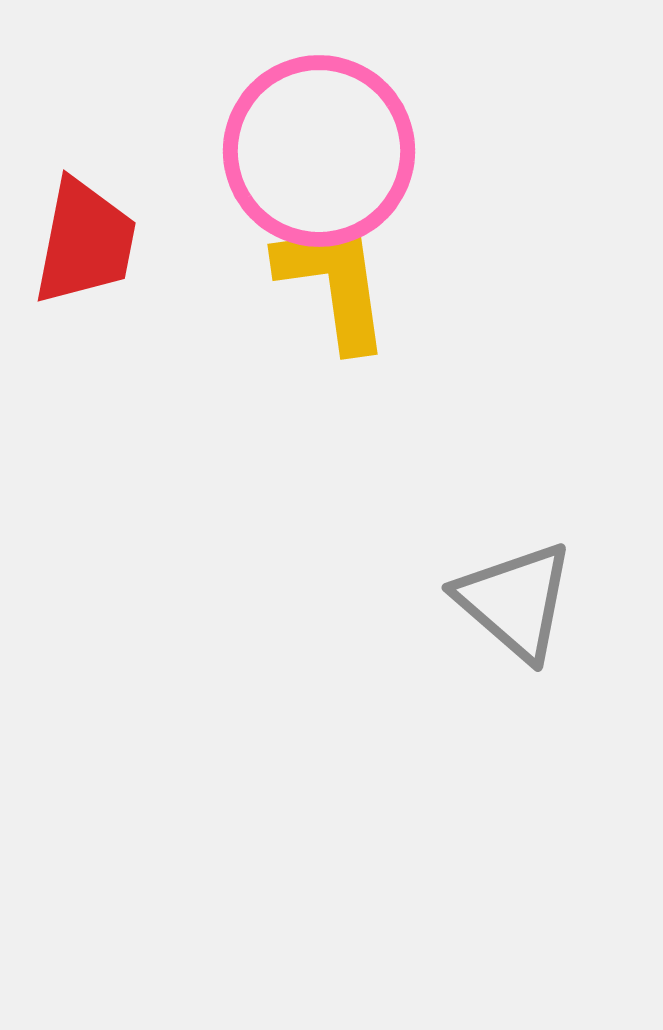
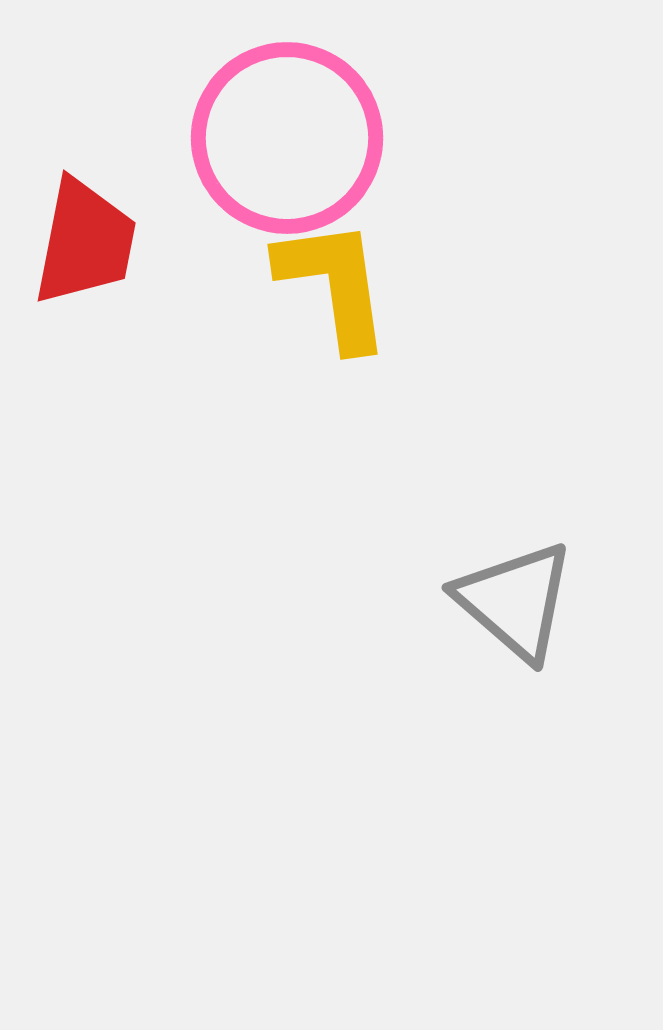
pink circle: moved 32 px left, 13 px up
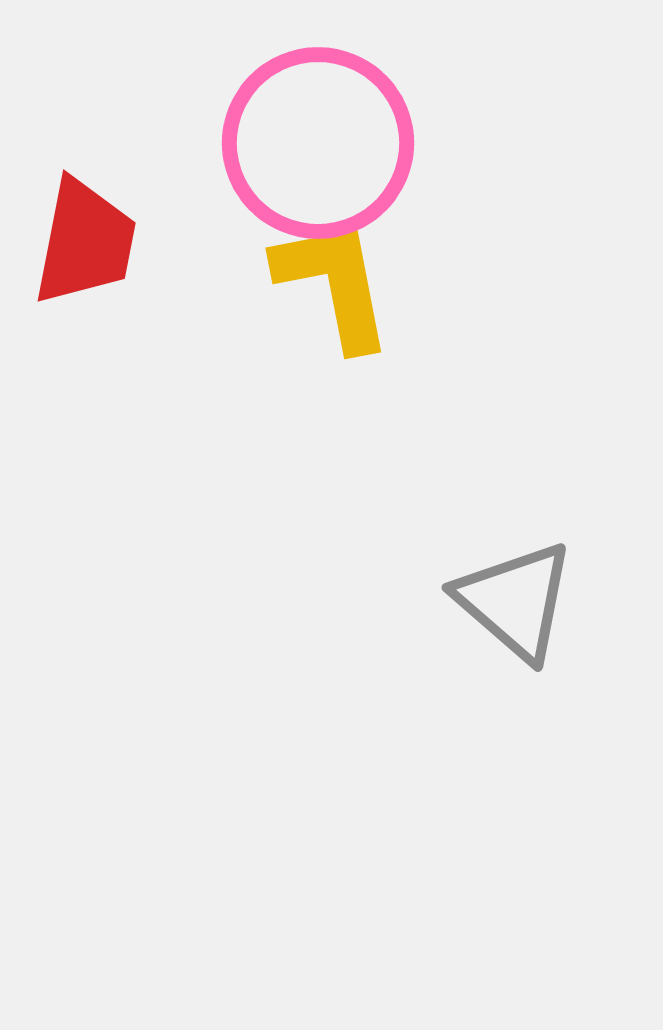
pink circle: moved 31 px right, 5 px down
yellow L-shape: rotated 3 degrees counterclockwise
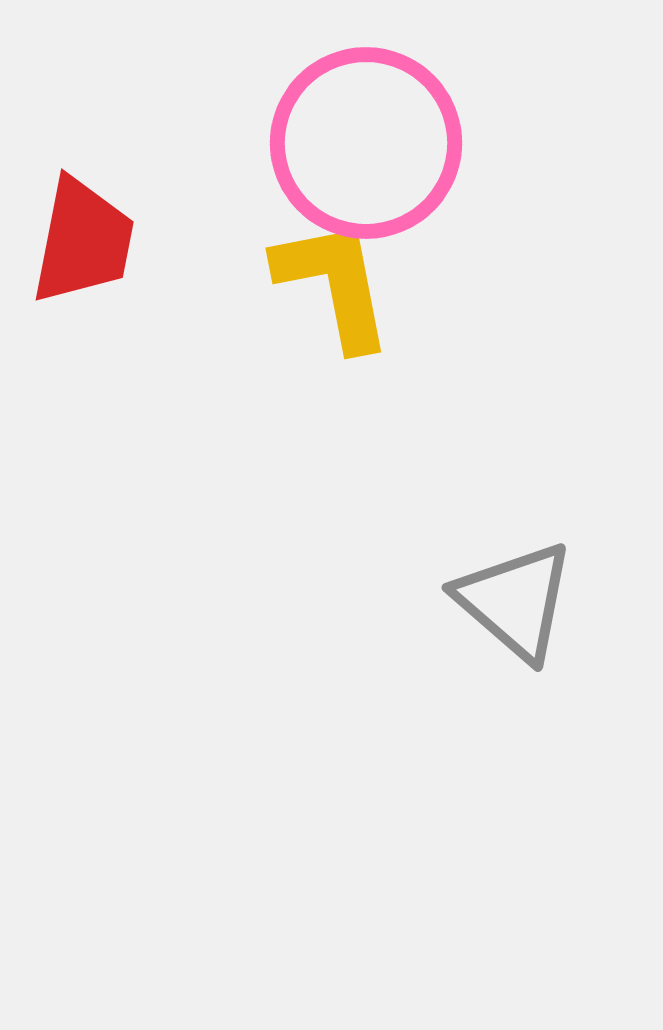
pink circle: moved 48 px right
red trapezoid: moved 2 px left, 1 px up
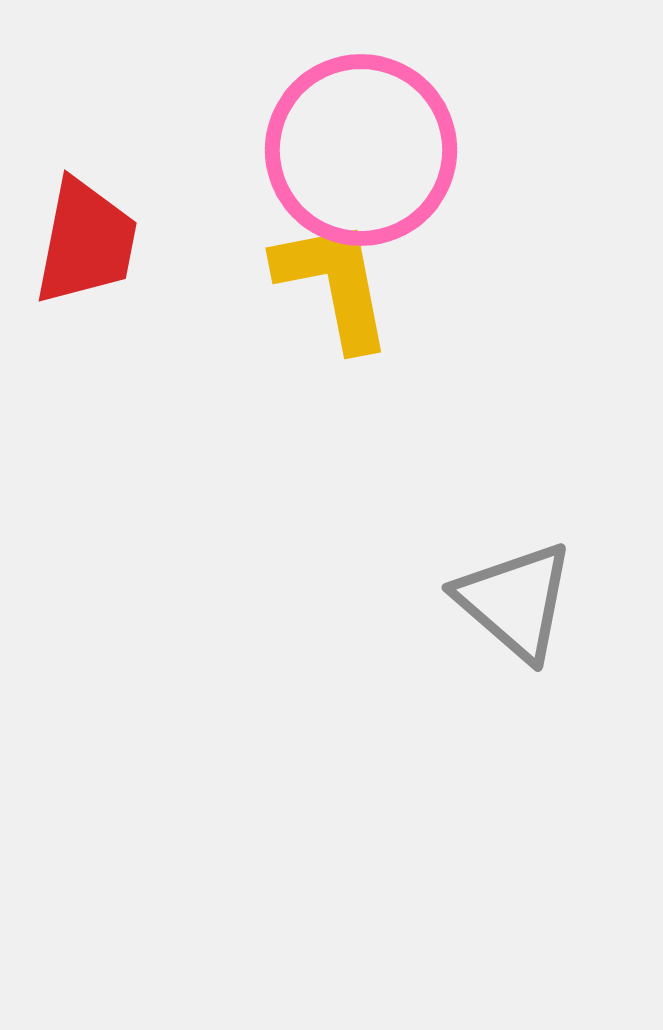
pink circle: moved 5 px left, 7 px down
red trapezoid: moved 3 px right, 1 px down
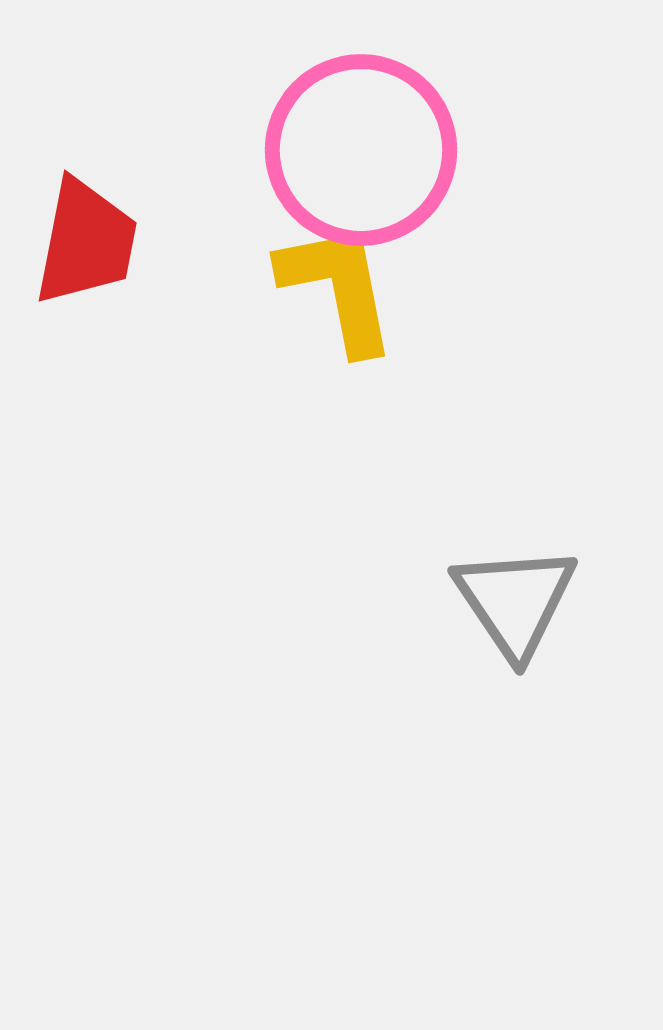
yellow L-shape: moved 4 px right, 4 px down
gray triangle: rotated 15 degrees clockwise
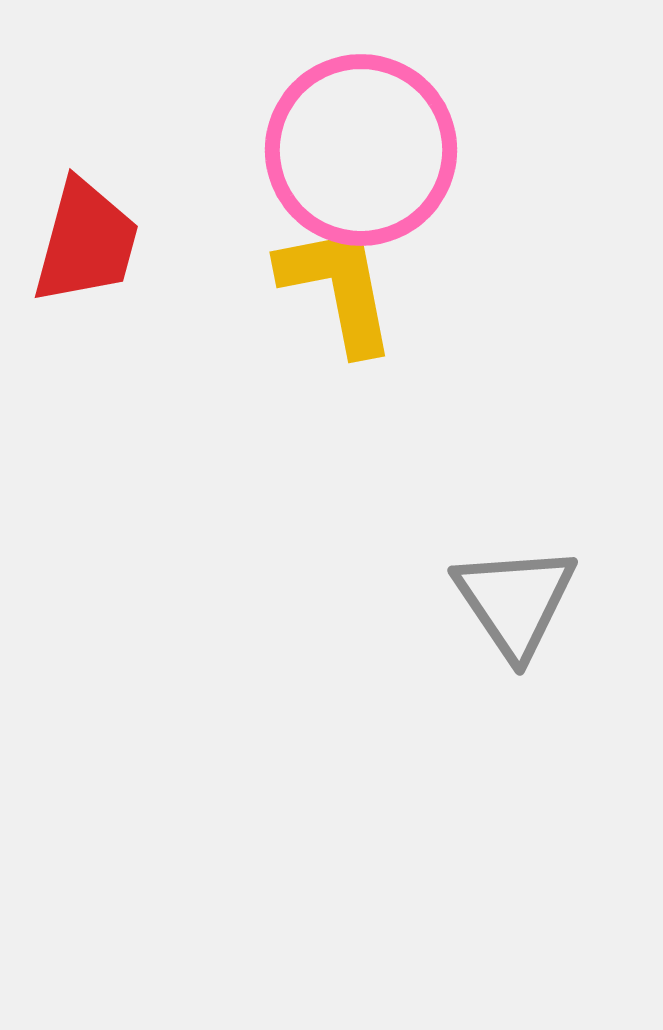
red trapezoid: rotated 4 degrees clockwise
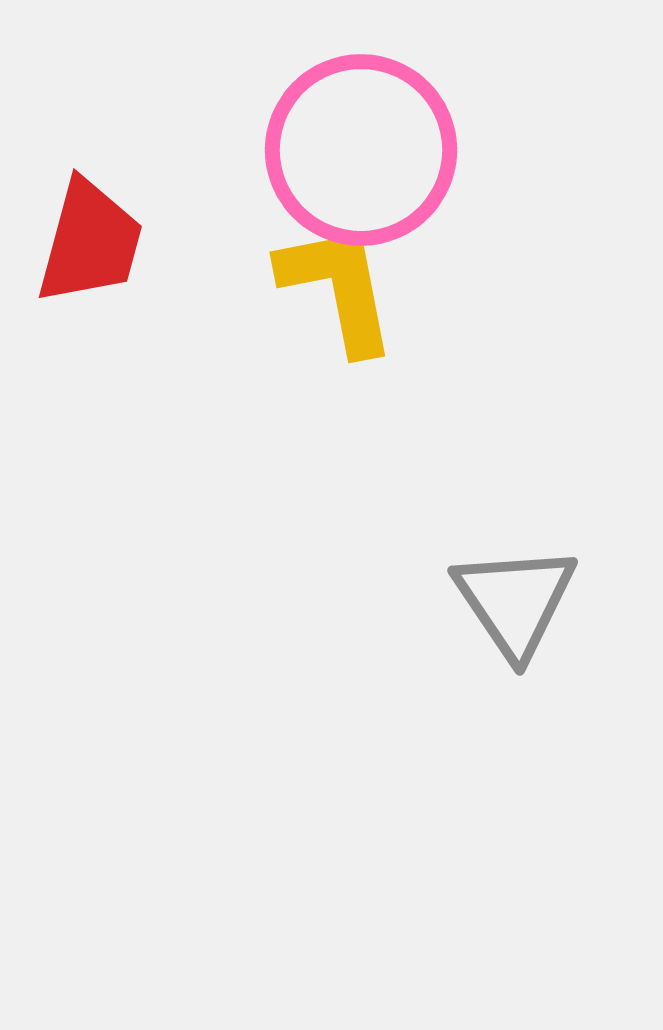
red trapezoid: moved 4 px right
